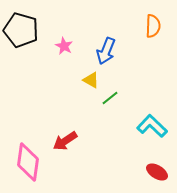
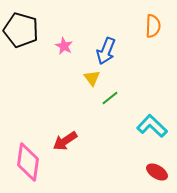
yellow triangle: moved 1 px right, 2 px up; rotated 24 degrees clockwise
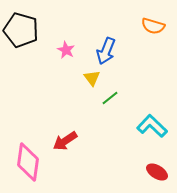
orange semicircle: rotated 105 degrees clockwise
pink star: moved 2 px right, 4 px down
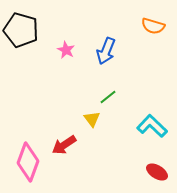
yellow triangle: moved 41 px down
green line: moved 2 px left, 1 px up
red arrow: moved 1 px left, 4 px down
pink diamond: rotated 12 degrees clockwise
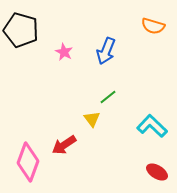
pink star: moved 2 px left, 2 px down
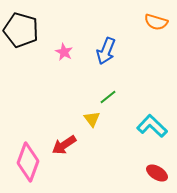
orange semicircle: moved 3 px right, 4 px up
red ellipse: moved 1 px down
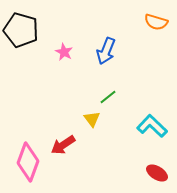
red arrow: moved 1 px left
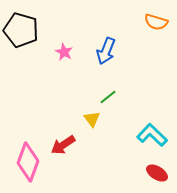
cyan L-shape: moved 9 px down
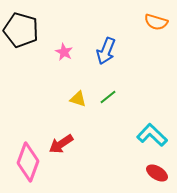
yellow triangle: moved 14 px left, 20 px up; rotated 36 degrees counterclockwise
red arrow: moved 2 px left, 1 px up
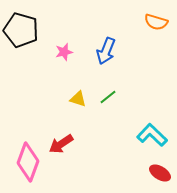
pink star: rotated 30 degrees clockwise
red ellipse: moved 3 px right
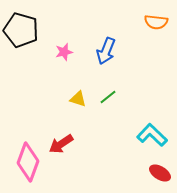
orange semicircle: rotated 10 degrees counterclockwise
